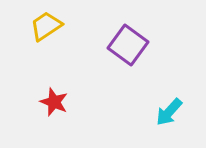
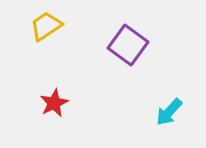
red star: moved 1 px down; rotated 24 degrees clockwise
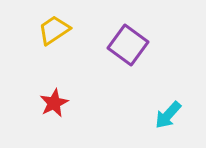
yellow trapezoid: moved 8 px right, 4 px down
cyan arrow: moved 1 px left, 3 px down
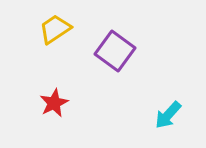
yellow trapezoid: moved 1 px right, 1 px up
purple square: moved 13 px left, 6 px down
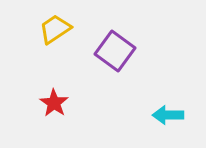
red star: rotated 12 degrees counterclockwise
cyan arrow: rotated 48 degrees clockwise
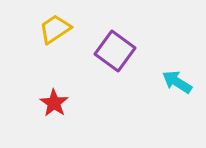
cyan arrow: moved 9 px right, 33 px up; rotated 32 degrees clockwise
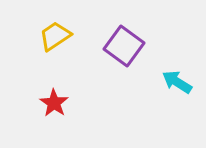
yellow trapezoid: moved 7 px down
purple square: moved 9 px right, 5 px up
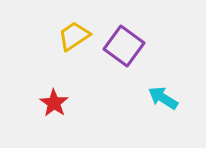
yellow trapezoid: moved 19 px right
cyan arrow: moved 14 px left, 16 px down
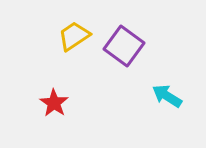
cyan arrow: moved 4 px right, 2 px up
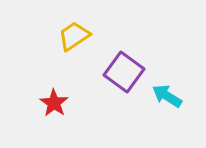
purple square: moved 26 px down
